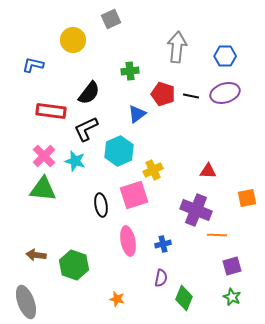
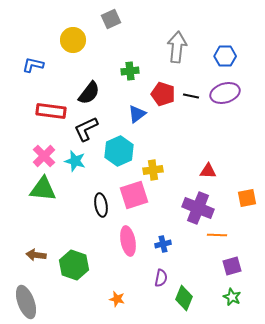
yellow cross: rotated 18 degrees clockwise
purple cross: moved 2 px right, 2 px up
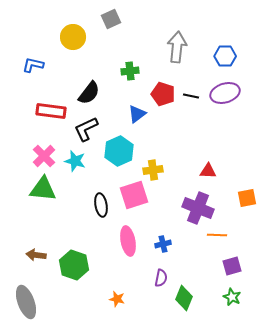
yellow circle: moved 3 px up
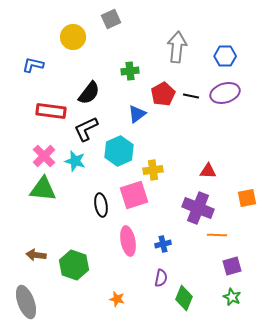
red pentagon: rotated 25 degrees clockwise
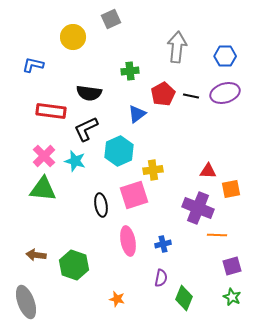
black semicircle: rotated 60 degrees clockwise
orange square: moved 16 px left, 9 px up
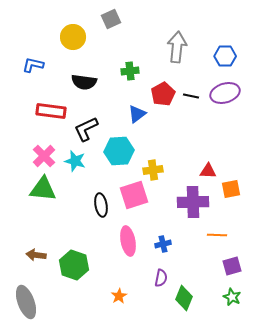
black semicircle: moved 5 px left, 11 px up
cyan hexagon: rotated 20 degrees clockwise
purple cross: moved 5 px left, 6 px up; rotated 24 degrees counterclockwise
orange star: moved 2 px right, 3 px up; rotated 28 degrees clockwise
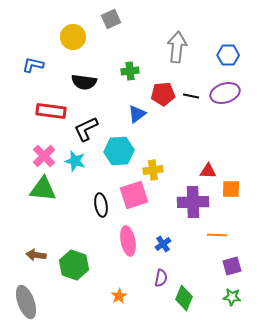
blue hexagon: moved 3 px right, 1 px up
red pentagon: rotated 25 degrees clockwise
orange square: rotated 12 degrees clockwise
blue cross: rotated 21 degrees counterclockwise
green star: rotated 18 degrees counterclockwise
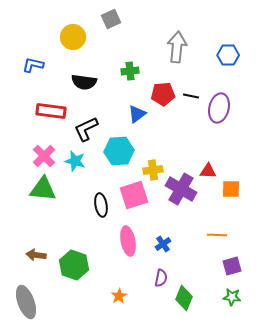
purple ellipse: moved 6 px left, 15 px down; rotated 60 degrees counterclockwise
purple cross: moved 12 px left, 13 px up; rotated 32 degrees clockwise
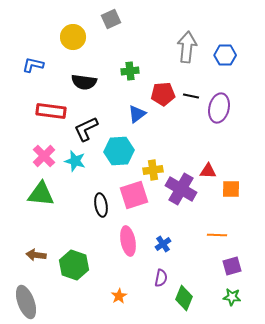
gray arrow: moved 10 px right
blue hexagon: moved 3 px left
green triangle: moved 2 px left, 5 px down
